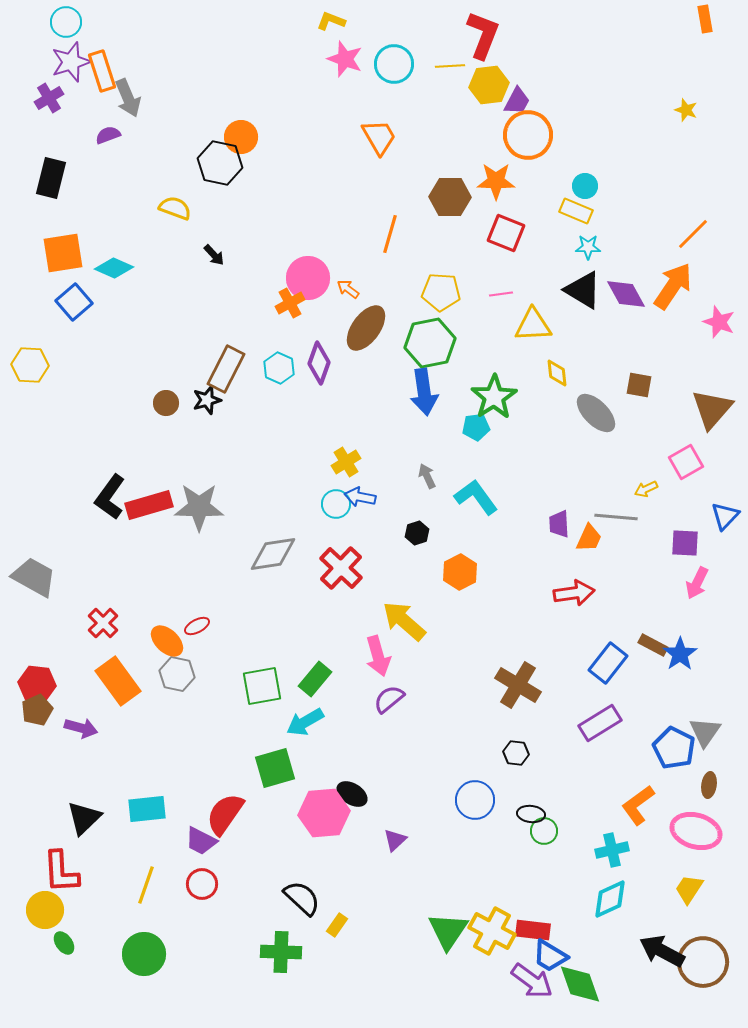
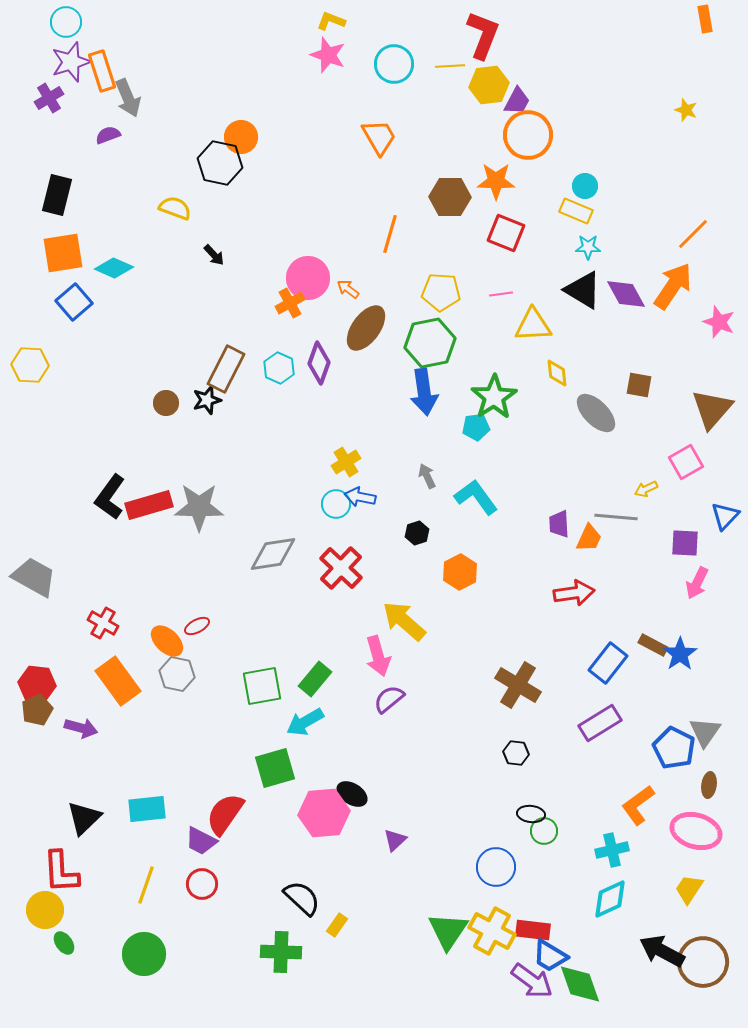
pink star at (345, 59): moved 17 px left, 4 px up
black rectangle at (51, 178): moved 6 px right, 17 px down
red cross at (103, 623): rotated 16 degrees counterclockwise
blue circle at (475, 800): moved 21 px right, 67 px down
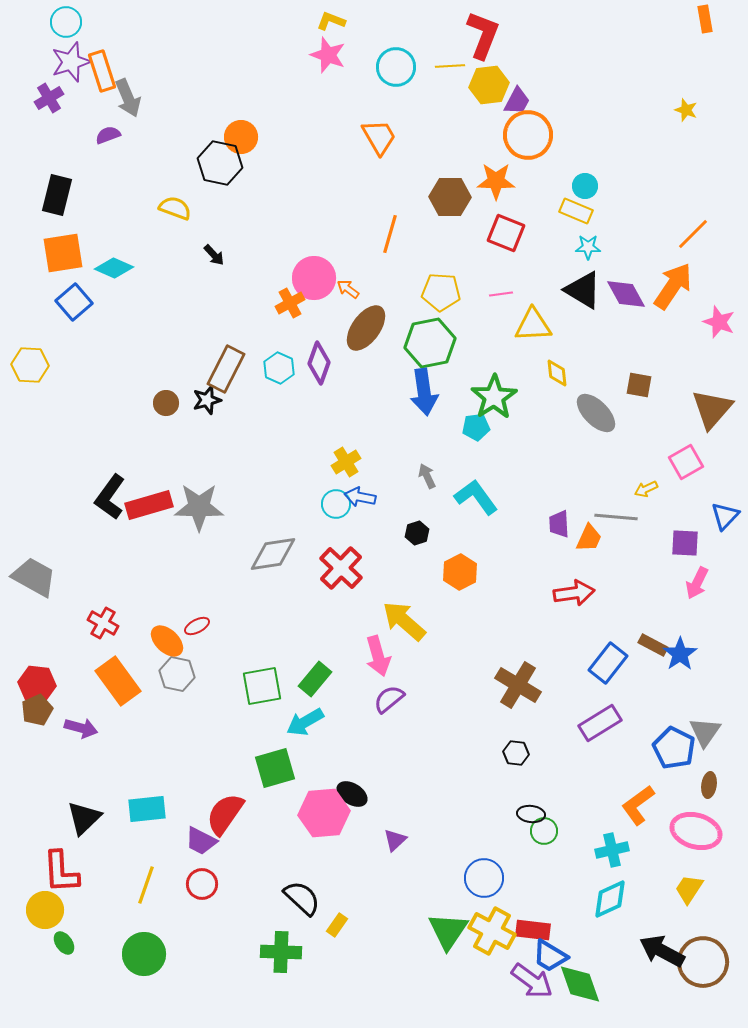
cyan circle at (394, 64): moved 2 px right, 3 px down
pink circle at (308, 278): moved 6 px right
blue circle at (496, 867): moved 12 px left, 11 px down
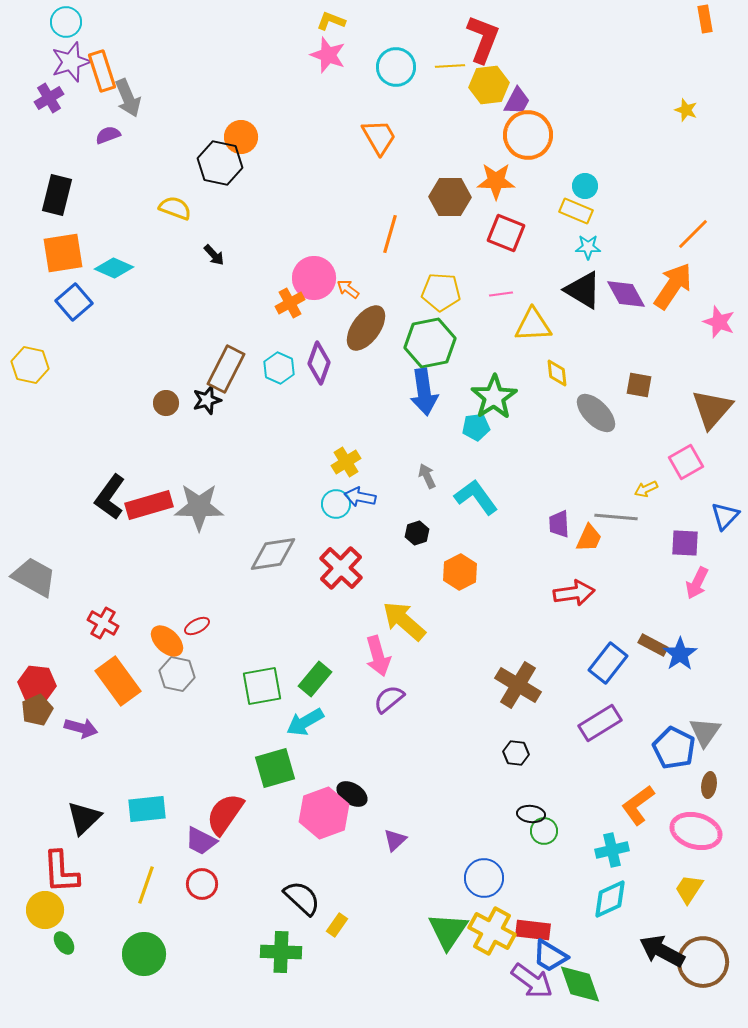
red L-shape at (483, 35): moved 4 px down
yellow hexagon at (30, 365): rotated 9 degrees clockwise
pink hexagon at (324, 813): rotated 15 degrees counterclockwise
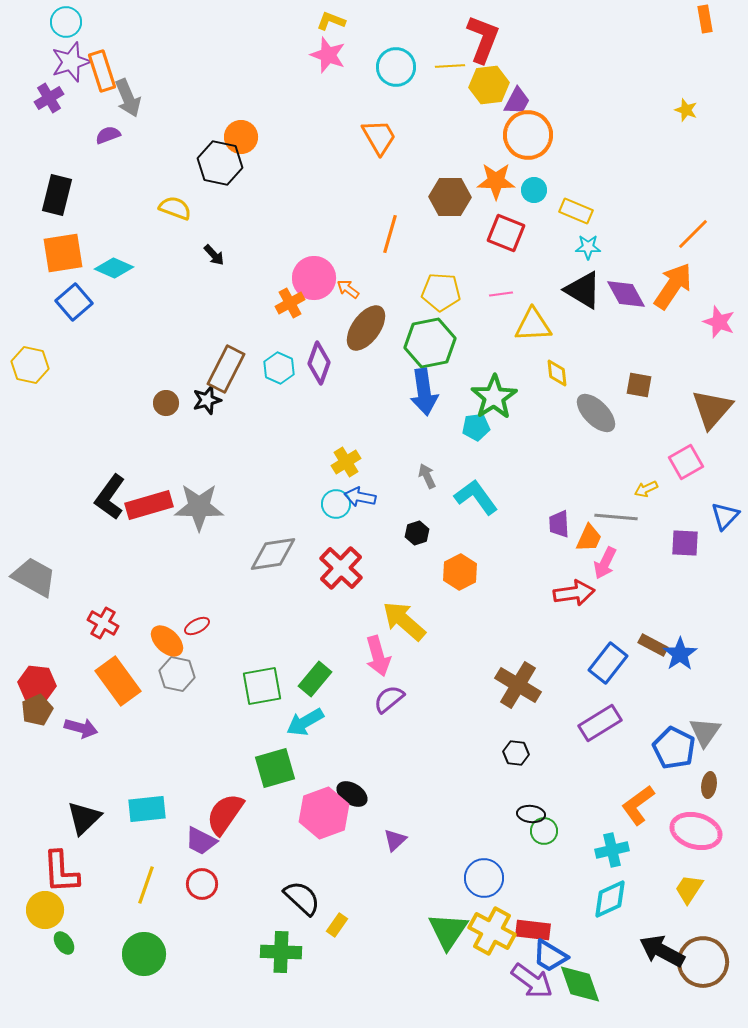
cyan circle at (585, 186): moved 51 px left, 4 px down
pink arrow at (697, 583): moved 92 px left, 20 px up
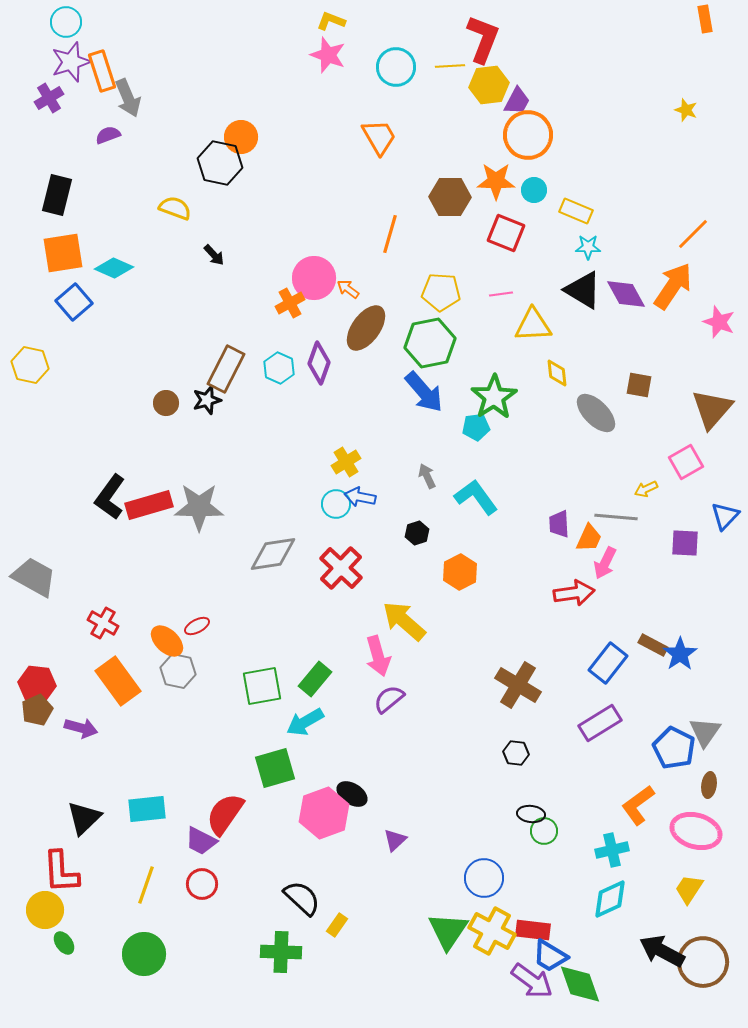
blue arrow at (424, 392): rotated 33 degrees counterclockwise
gray hexagon at (177, 674): moved 1 px right, 3 px up
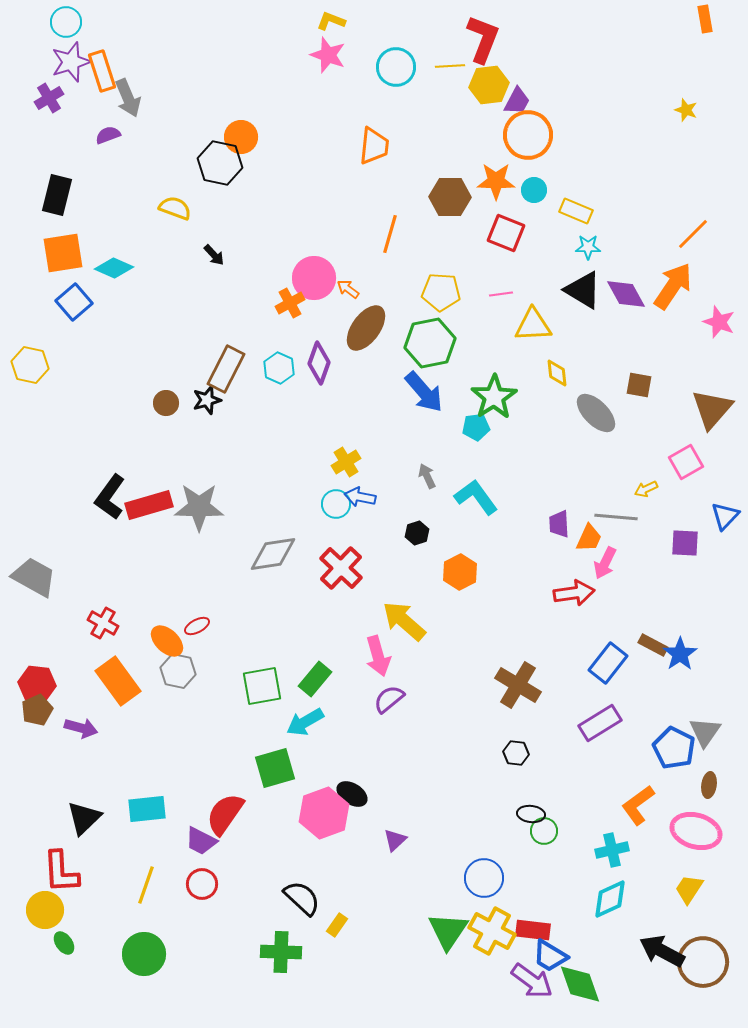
orange trapezoid at (379, 137): moved 5 px left, 9 px down; rotated 36 degrees clockwise
